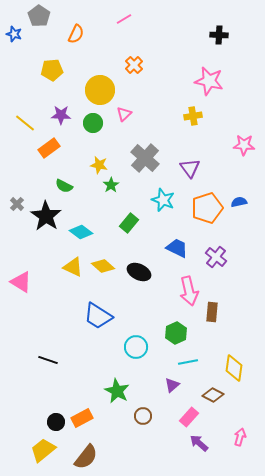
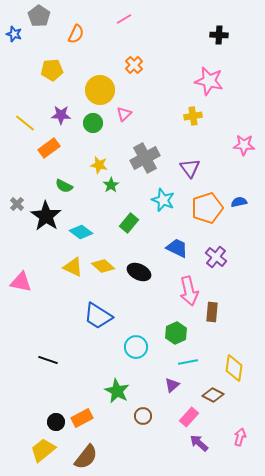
gray cross at (145, 158): rotated 20 degrees clockwise
pink triangle at (21, 282): rotated 20 degrees counterclockwise
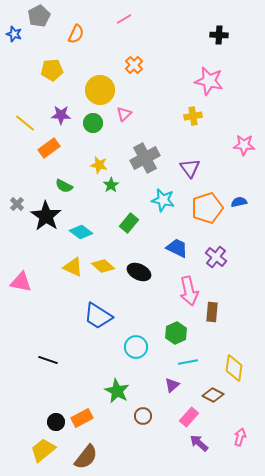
gray pentagon at (39, 16): rotated 10 degrees clockwise
cyan star at (163, 200): rotated 10 degrees counterclockwise
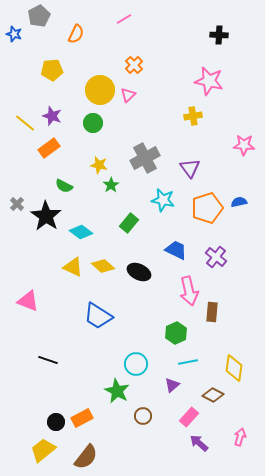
pink triangle at (124, 114): moved 4 px right, 19 px up
purple star at (61, 115): moved 9 px left, 1 px down; rotated 18 degrees clockwise
blue trapezoid at (177, 248): moved 1 px left, 2 px down
pink triangle at (21, 282): moved 7 px right, 19 px down; rotated 10 degrees clockwise
cyan circle at (136, 347): moved 17 px down
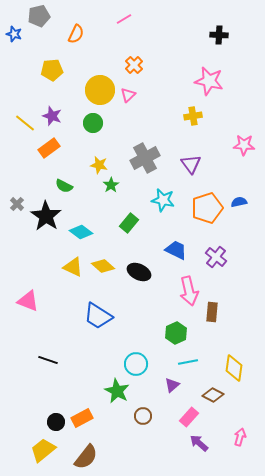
gray pentagon at (39, 16): rotated 15 degrees clockwise
purple triangle at (190, 168): moved 1 px right, 4 px up
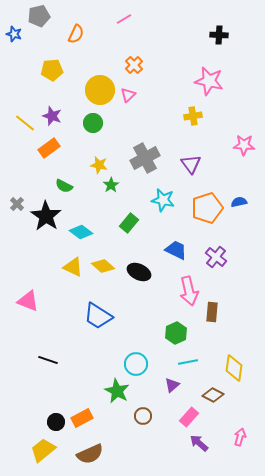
brown semicircle at (86, 457): moved 4 px right, 3 px up; rotated 28 degrees clockwise
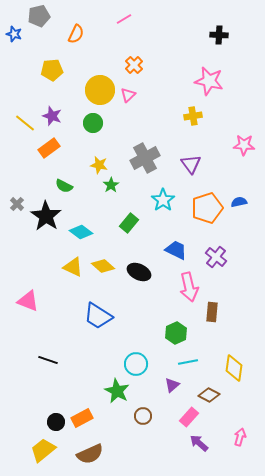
cyan star at (163, 200): rotated 25 degrees clockwise
pink arrow at (189, 291): moved 4 px up
brown diamond at (213, 395): moved 4 px left
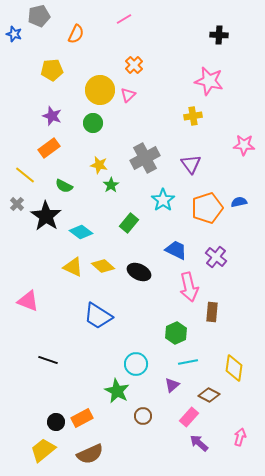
yellow line at (25, 123): moved 52 px down
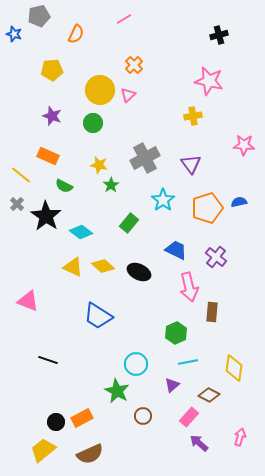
black cross at (219, 35): rotated 18 degrees counterclockwise
orange rectangle at (49, 148): moved 1 px left, 8 px down; rotated 60 degrees clockwise
yellow line at (25, 175): moved 4 px left
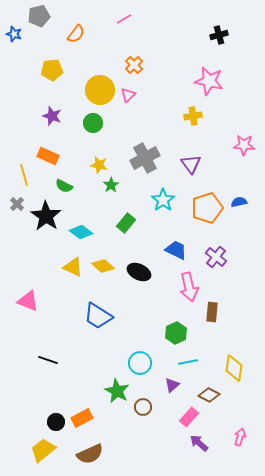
orange semicircle at (76, 34): rotated 12 degrees clockwise
yellow line at (21, 175): moved 3 px right; rotated 35 degrees clockwise
green rectangle at (129, 223): moved 3 px left
cyan circle at (136, 364): moved 4 px right, 1 px up
brown circle at (143, 416): moved 9 px up
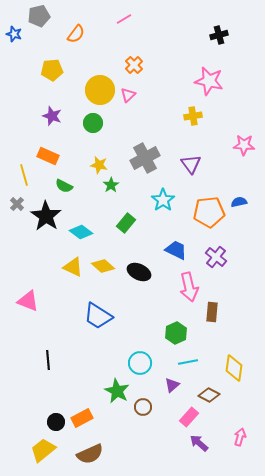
orange pentagon at (207, 208): moved 2 px right, 4 px down; rotated 12 degrees clockwise
black line at (48, 360): rotated 66 degrees clockwise
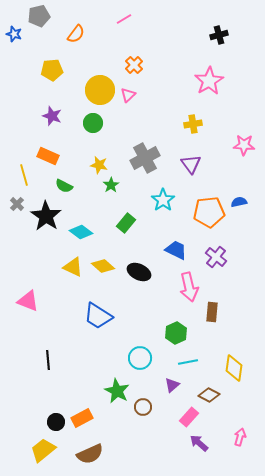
pink star at (209, 81): rotated 28 degrees clockwise
yellow cross at (193, 116): moved 8 px down
cyan circle at (140, 363): moved 5 px up
